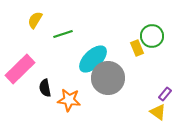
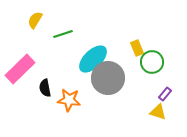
green circle: moved 26 px down
yellow triangle: rotated 18 degrees counterclockwise
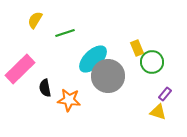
green line: moved 2 px right, 1 px up
gray circle: moved 2 px up
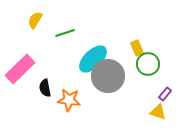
green circle: moved 4 px left, 2 px down
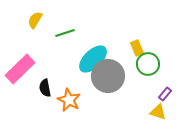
orange star: rotated 20 degrees clockwise
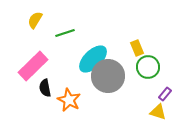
green circle: moved 3 px down
pink rectangle: moved 13 px right, 3 px up
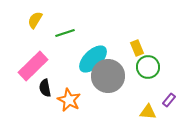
purple rectangle: moved 4 px right, 6 px down
yellow triangle: moved 10 px left; rotated 12 degrees counterclockwise
